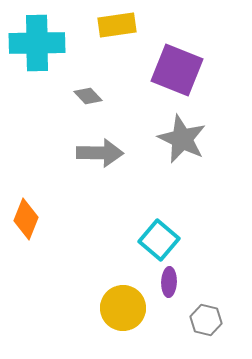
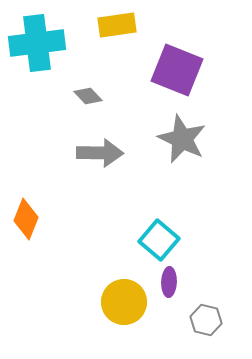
cyan cross: rotated 6 degrees counterclockwise
yellow circle: moved 1 px right, 6 px up
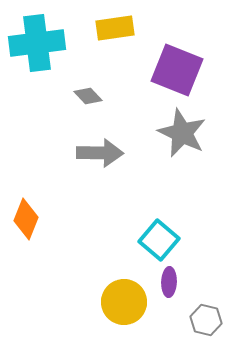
yellow rectangle: moved 2 px left, 3 px down
gray star: moved 6 px up
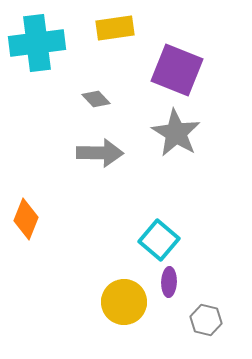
gray diamond: moved 8 px right, 3 px down
gray star: moved 6 px left; rotated 6 degrees clockwise
